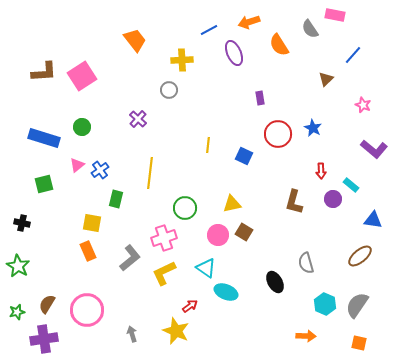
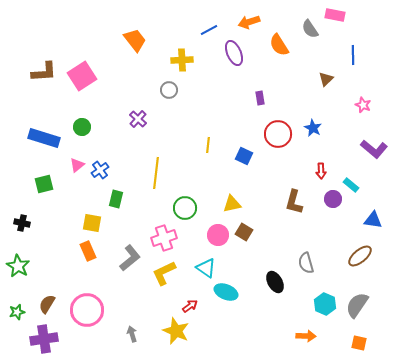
blue line at (353, 55): rotated 42 degrees counterclockwise
yellow line at (150, 173): moved 6 px right
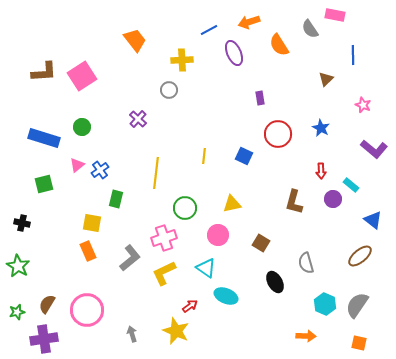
blue star at (313, 128): moved 8 px right
yellow line at (208, 145): moved 4 px left, 11 px down
blue triangle at (373, 220): rotated 30 degrees clockwise
brown square at (244, 232): moved 17 px right, 11 px down
cyan ellipse at (226, 292): moved 4 px down
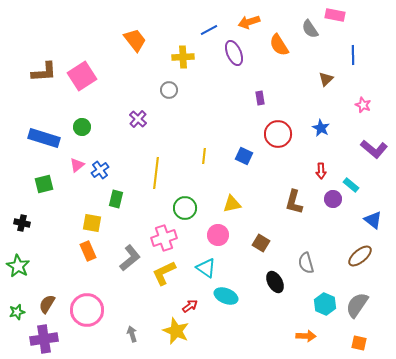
yellow cross at (182, 60): moved 1 px right, 3 px up
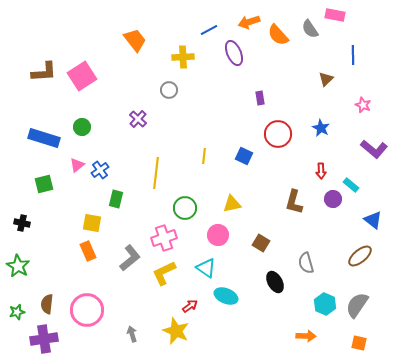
orange semicircle at (279, 45): moved 1 px left, 10 px up; rotated 10 degrees counterclockwise
brown semicircle at (47, 304): rotated 24 degrees counterclockwise
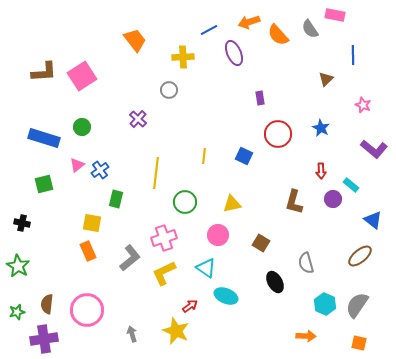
green circle at (185, 208): moved 6 px up
